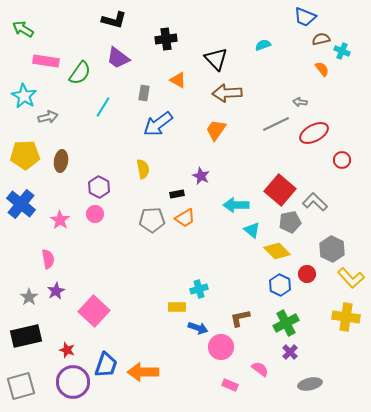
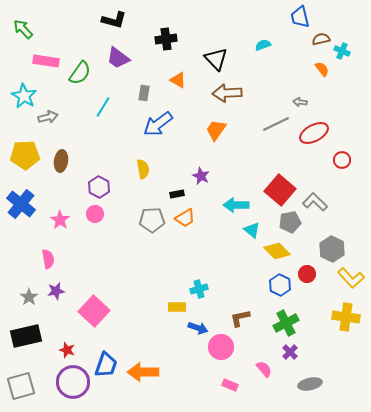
blue trapezoid at (305, 17): moved 5 px left; rotated 55 degrees clockwise
green arrow at (23, 29): rotated 15 degrees clockwise
purple star at (56, 291): rotated 18 degrees clockwise
pink semicircle at (260, 369): moved 4 px right; rotated 12 degrees clockwise
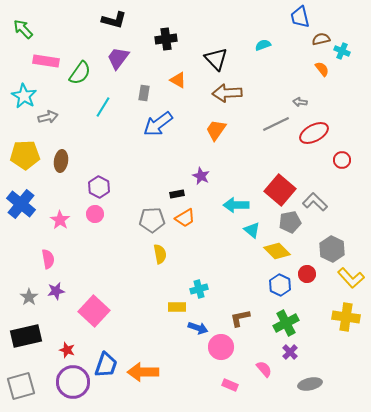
purple trapezoid at (118, 58): rotated 90 degrees clockwise
yellow semicircle at (143, 169): moved 17 px right, 85 px down
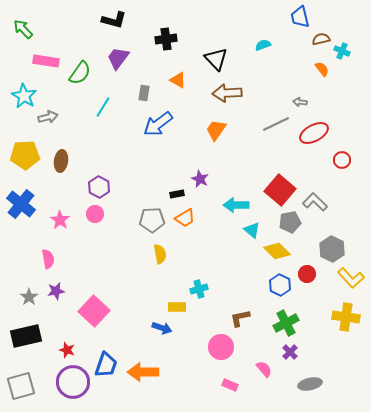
purple star at (201, 176): moved 1 px left, 3 px down
blue arrow at (198, 328): moved 36 px left
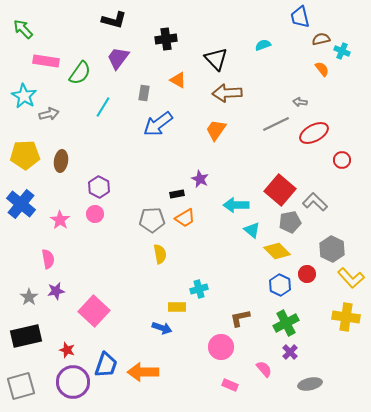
gray arrow at (48, 117): moved 1 px right, 3 px up
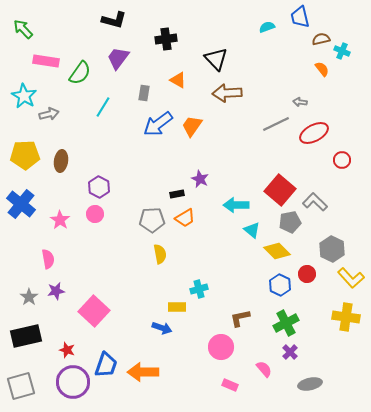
cyan semicircle at (263, 45): moved 4 px right, 18 px up
orange trapezoid at (216, 130): moved 24 px left, 4 px up
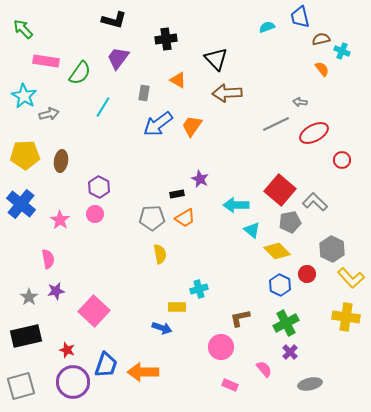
gray pentagon at (152, 220): moved 2 px up
